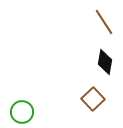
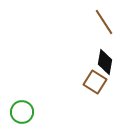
brown square: moved 2 px right, 17 px up; rotated 15 degrees counterclockwise
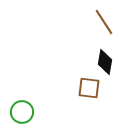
brown square: moved 6 px left, 6 px down; rotated 25 degrees counterclockwise
